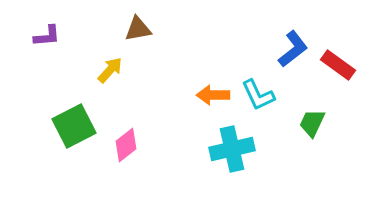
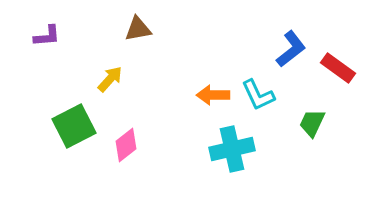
blue L-shape: moved 2 px left
red rectangle: moved 3 px down
yellow arrow: moved 9 px down
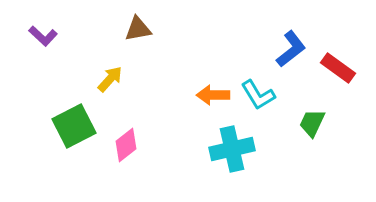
purple L-shape: moved 4 px left; rotated 48 degrees clockwise
cyan L-shape: rotated 6 degrees counterclockwise
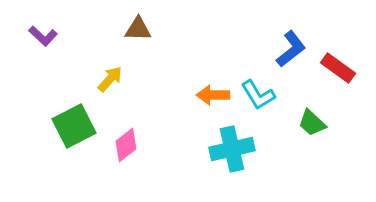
brown triangle: rotated 12 degrees clockwise
green trapezoid: rotated 72 degrees counterclockwise
